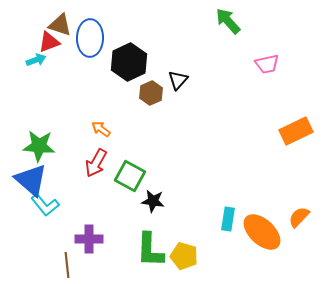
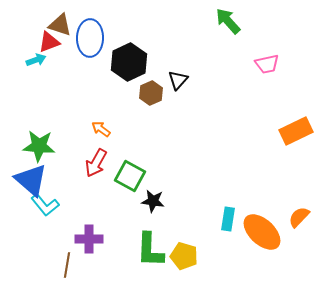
brown line: rotated 15 degrees clockwise
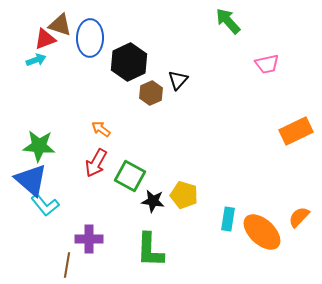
red triangle: moved 4 px left, 3 px up
yellow pentagon: moved 61 px up
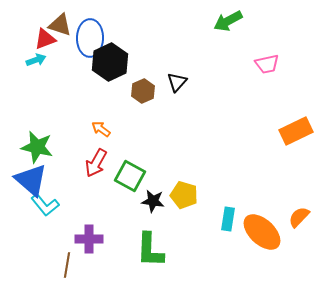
green arrow: rotated 76 degrees counterclockwise
black hexagon: moved 19 px left
black triangle: moved 1 px left, 2 px down
brown hexagon: moved 8 px left, 2 px up
green star: moved 2 px left, 1 px down; rotated 8 degrees clockwise
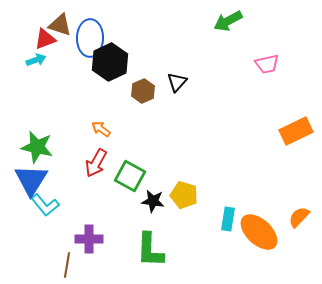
blue triangle: rotated 21 degrees clockwise
orange ellipse: moved 3 px left
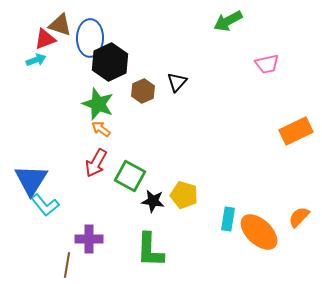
green star: moved 61 px right, 43 px up; rotated 8 degrees clockwise
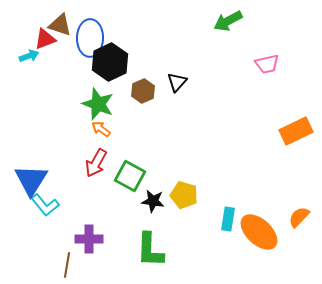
cyan arrow: moved 7 px left, 4 px up
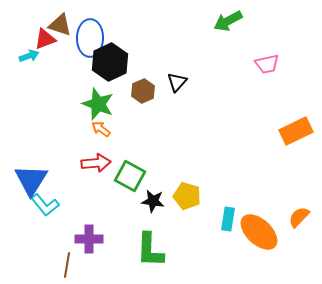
red arrow: rotated 124 degrees counterclockwise
yellow pentagon: moved 3 px right, 1 px down
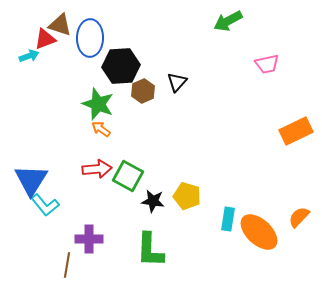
black hexagon: moved 11 px right, 4 px down; rotated 21 degrees clockwise
red arrow: moved 1 px right, 6 px down
green square: moved 2 px left
